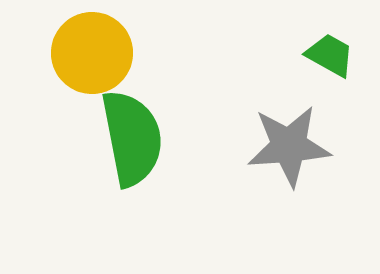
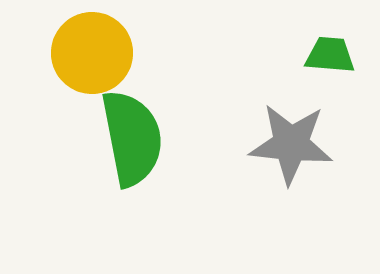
green trapezoid: rotated 24 degrees counterclockwise
gray star: moved 2 px right, 2 px up; rotated 10 degrees clockwise
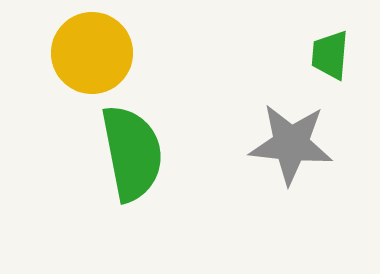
green trapezoid: rotated 90 degrees counterclockwise
green semicircle: moved 15 px down
